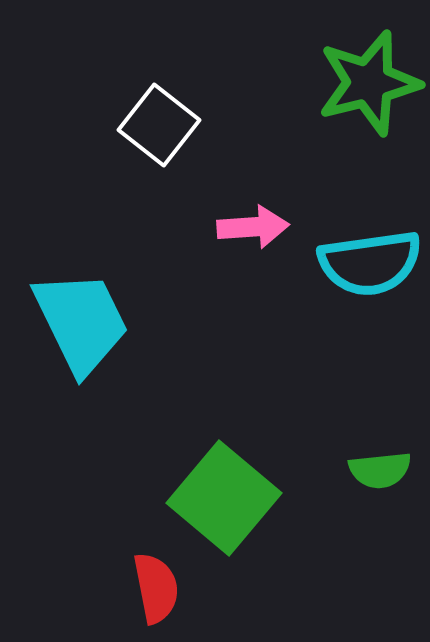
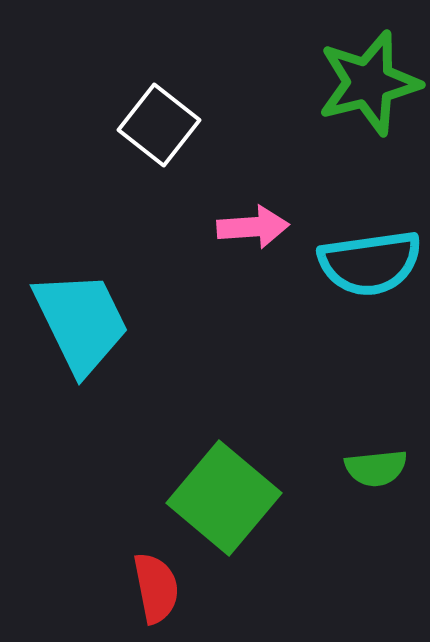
green semicircle: moved 4 px left, 2 px up
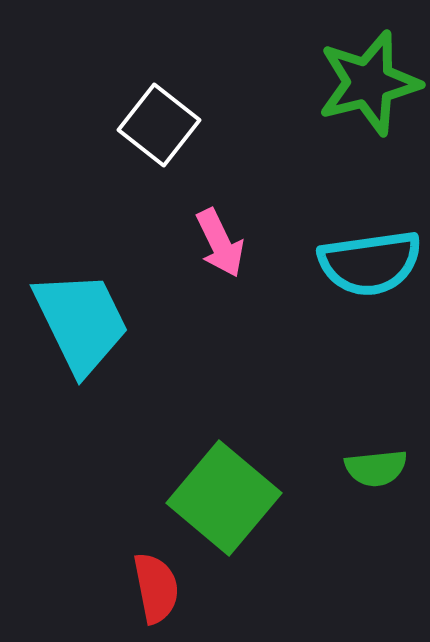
pink arrow: moved 33 px left, 16 px down; rotated 68 degrees clockwise
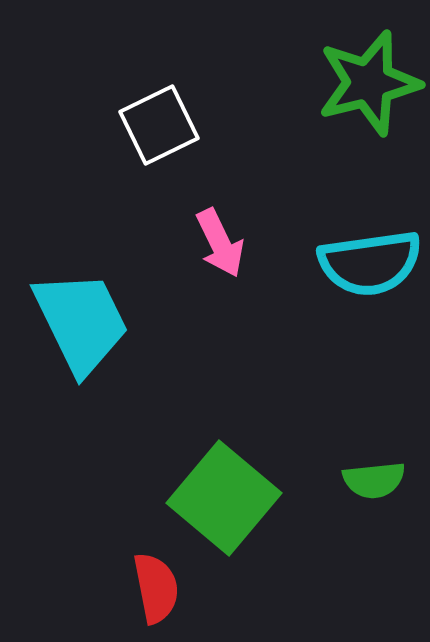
white square: rotated 26 degrees clockwise
green semicircle: moved 2 px left, 12 px down
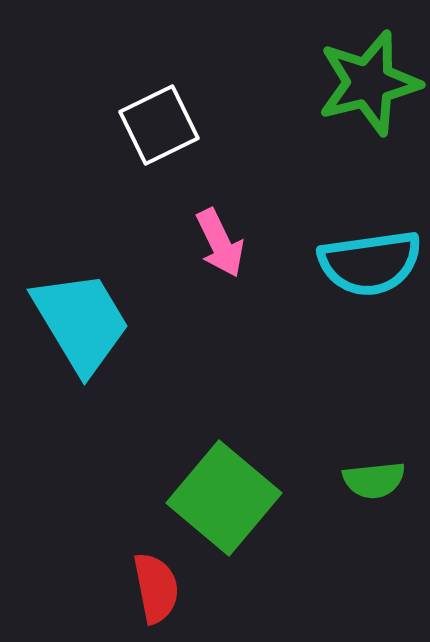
cyan trapezoid: rotated 5 degrees counterclockwise
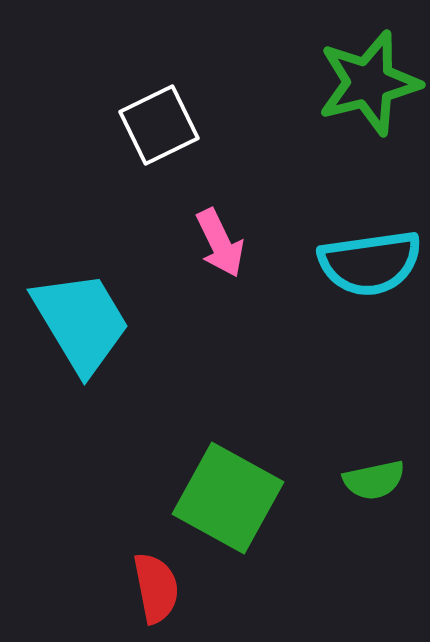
green semicircle: rotated 6 degrees counterclockwise
green square: moved 4 px right; rotated 11 degrees counterclockwise
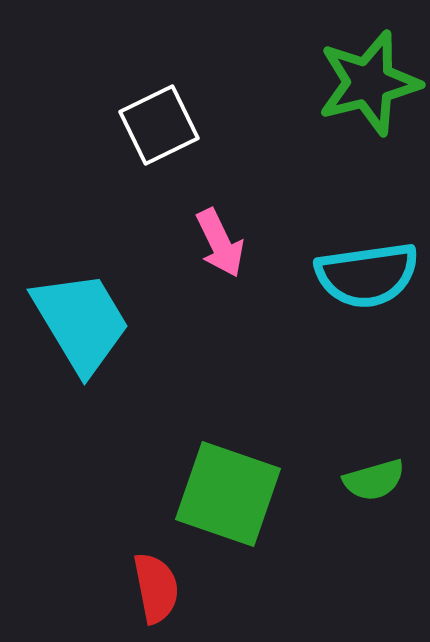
cyan semicircle: moved 3 px left, 12 px down
green semicircle: rotated 4 degrees counterclockwise
green square: moved 4 px up; rotated 10 degrees counterclockwise
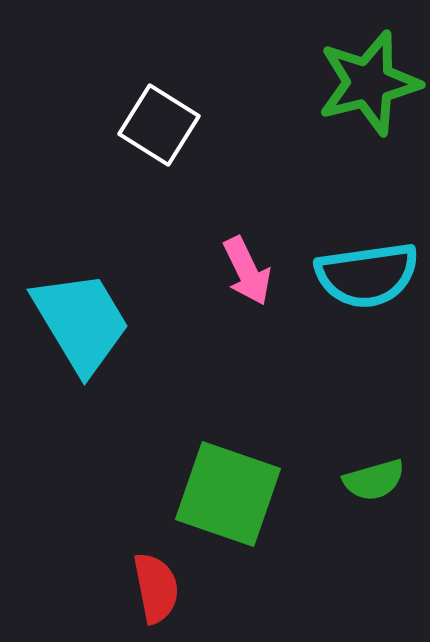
white square: rotated 32 degrees counterclockwise
pink arrow: moved 27 px right, 28 px down
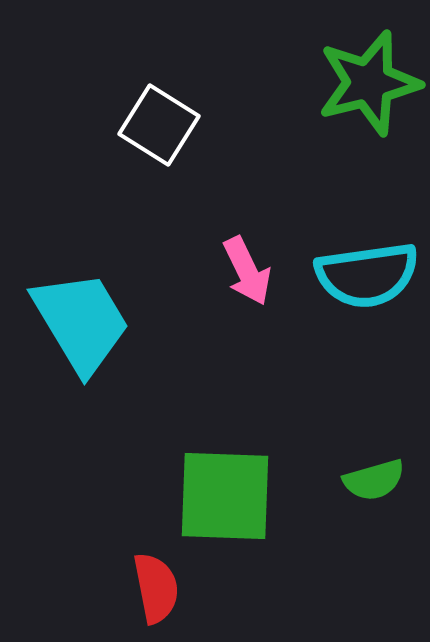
green square: moved 3 px left, 2 px down; rotated 17 degrees counterclockwise
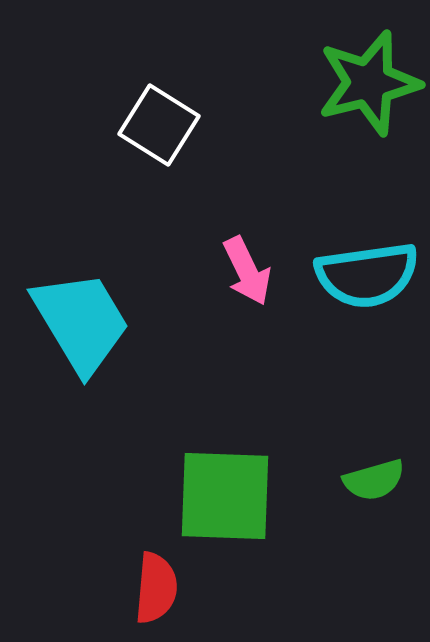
red semicircle: rotated 16 degrees clockwise
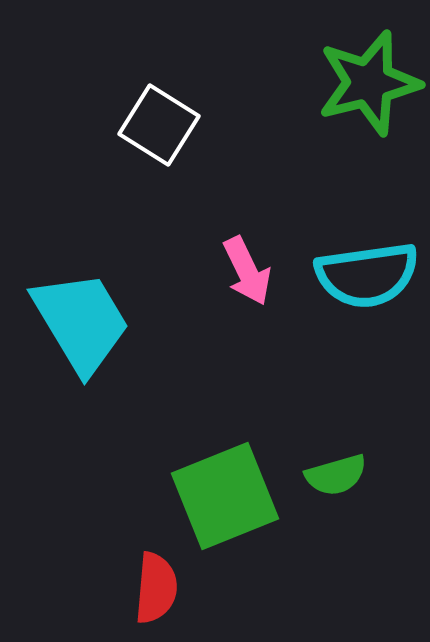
green semicircle: moved 38 px left, 5 px up
green square: rotated 24 degrees counterclockwise
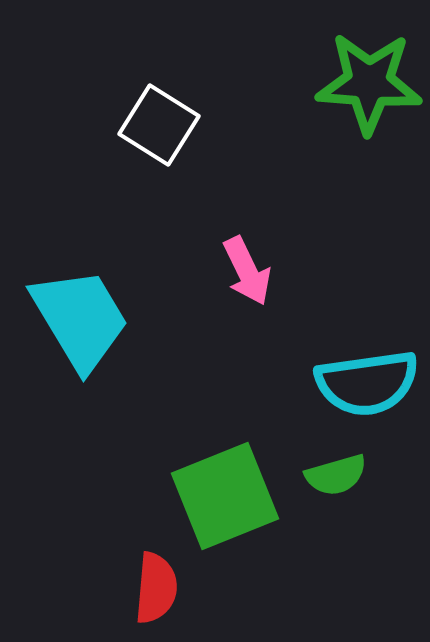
green star: rotated 18 degrees clockwise
cyan semicircle: moved 108 px down
cyan trapezoid: moved 1 px left, 3 px up
